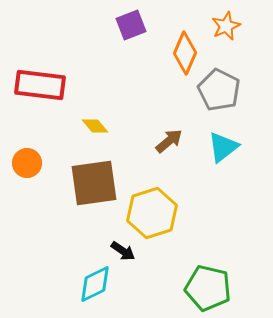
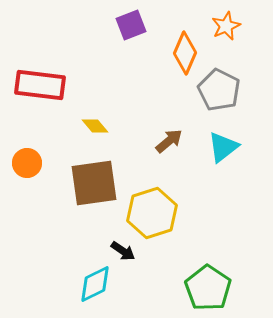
green pentagon: rotated 21 degrees clockwise
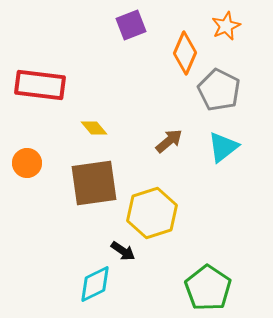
yellow diamond: moved 1 px left, 2 px down
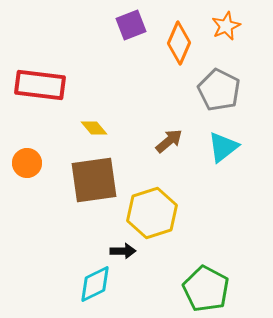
orange diamond: moved 6 px left, 10 px up
brown square: moved 3 px up
black arrow: rotated 35 degrees counterclockwise
green pentagon: moved 2 px left, 1 px down; rotated 6 degrees counterclockwise
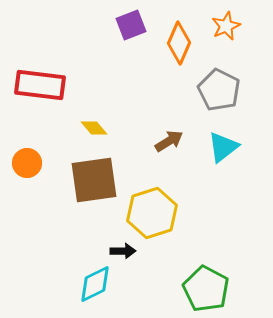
brown arrow: rotated 8 degrees clockwise
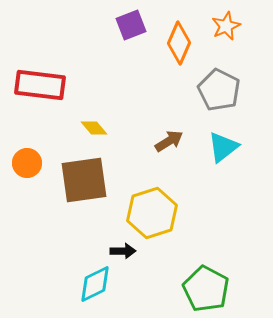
brown square: moved 10 px left
